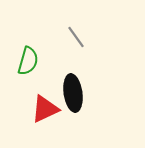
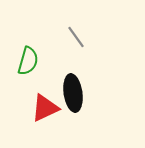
red triangle: moved 1 px up
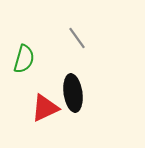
gray line: moved 1 px right, 1 px down
green semicircle: moved 4 px left, 2 px up
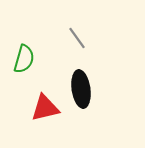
black ellipse: moved 8 px right, 4 px up
red triangle: rotated 12 degrees clockwise
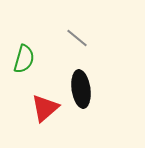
gray line: rotated 15 degrees counterclockwise
red triangle: rotated 28 degrees counterclockwise
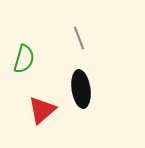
gray line: moved 2 px right; rotated 30 degrees clockwise
red triangle: moved 3 px left, 2 px down
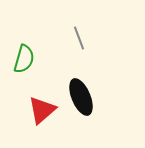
black ellipse: moved 8 px down; rotated 15 degrees counterclockwise
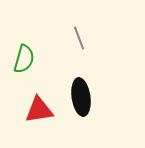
black ellipse: rotated 15 degrees clockwise
red triangle: moved 3 px left; rotated 32 degrees clockwise
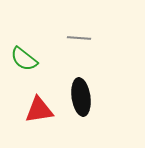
gray line: rotated 65 degrees counterclockwise
green semicircle: rotated 112 degrees clockwise
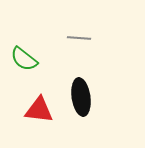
red triangle: rotated 16 degrees clockwise
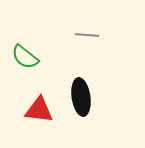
gray line: moved 8 px right, 3 px up
green semicircle: moved 1 px right, 2 px up
